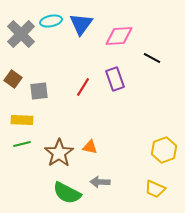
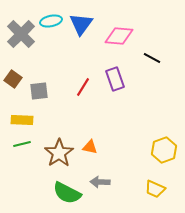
pink diamond: rotated 8 degrees clockwise
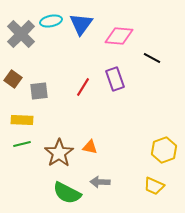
yellow trapezoid: moved 1 px left, 3 px up
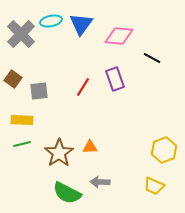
orange triangle: rotated 14 degrees counterclockwise
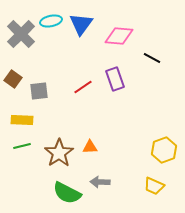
red line: rotated 24 degrees clockwise
green line: moved 2 px down
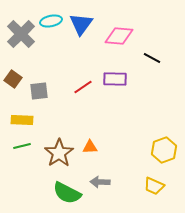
purple rectangle: rotated 70 degrees counterclockwise
